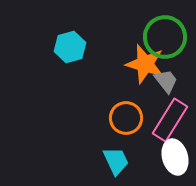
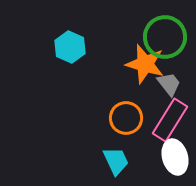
cyan hexagon: rotated 20 degrees counterclockwise
gray trapezoid: moved 3 px right, 3 px down
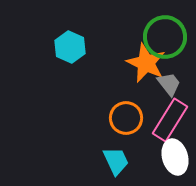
orange star: moved 1 px right, 1 px up; rotated 9 degrees clockwise
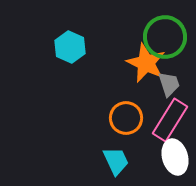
gray trapezoid: rotated 20 degrees clockwise
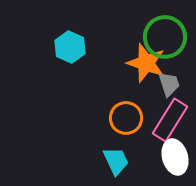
orange star: rotated 6 degrees counterclockwise
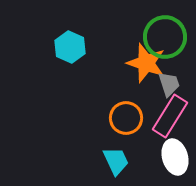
pink rectangle: moved 4 px up
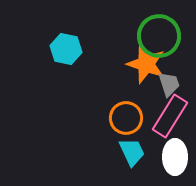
green circle: moved 6 px left, 1 px up
cyan hexagon: moved 4 px left, 2 px down; rotated 12 degrees counterclockwise
orange star: moved 1 px down
white ellipse: rotated 16 degrees clockwise
cyan trapezoid: moved 16 px right, 9 px up
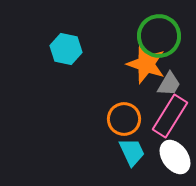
gray trapezoid: rotated 48 degrees clockwise
orange circle: moved 2 px left, 1 px down
white ellipse: rotated 36 degrees counterclockwise
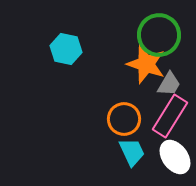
green circle: moved 1 px up
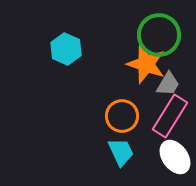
cyan hexagon: rotated 12 degrees clockwise
gray trapezoid: moved 1 px left
orange circle: moved 2 px left, 3 px up
cyan trapezoid: moved 11 px left
